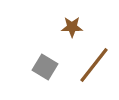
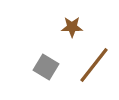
gray square: moved 1 px right
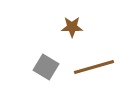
brown line: moved 2 px down; rotated 36 degrees clockwise
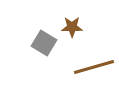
gray square: moved 2 px left, 24 px up
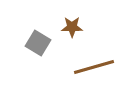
gray square: moved 6 px left
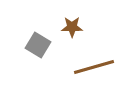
gray square: moved 2 px down
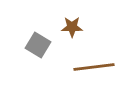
brown line: rotated 9 degrees clockwise
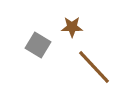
brown line: rotated 54 degrees clockwise
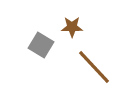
gray square: moved 3 px right
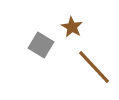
brown star: rotated 30 degrees clockwise
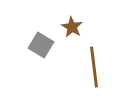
brown line: rotated 36 degrees clockwise
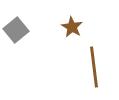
gray square: moved 25 px left, 15 px up; rotated 20 degrees clockwise
